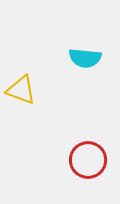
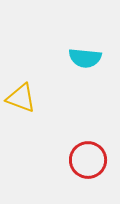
yellow triangle: moved 8 px down
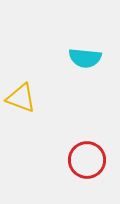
red circle: moved 1 px left
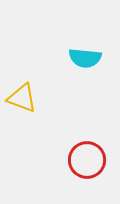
yellow triangle: moved 1 px right
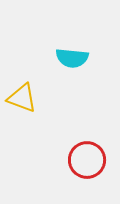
cyan semicircle: moved 13 px left
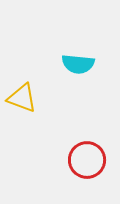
cyan semicircle: moved 6 px right, 6 px down
